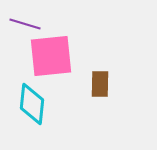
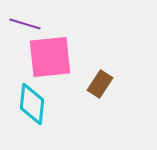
pink square: moved 1 px left, 1 px down
brown rectangle: rotated 32 degrees clockwise
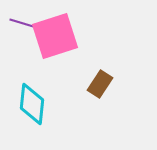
pink square: moved 5 px right, 21 px up; rotated 12 degrees counterclockwise
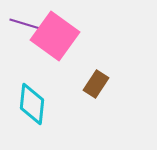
pink square: rotated 36 degrees counterclockwise
brown rectangle: moved 4 px left
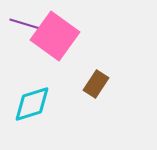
cyan diamond: rotated 66 degrees clockwise
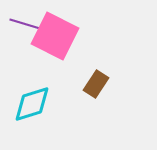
pink square: rotated 9 degrees counterclockwise
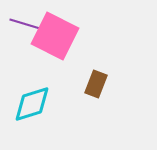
brown rectangle: rotated 12 degrees counterclockwise
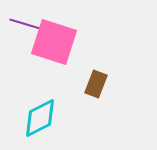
pink square: moved 1 px left, 6 px down; rotated 9 degrees counterclockwise
cyan diamond: moved 8 px right, 14 px down; rotated 9 degrees counterclockwise
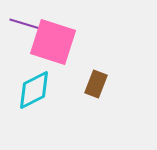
pink square: moved 1 px left
cyan diamond: moved 6 px left, 28 px up
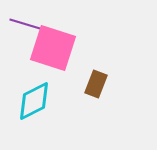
pink square: moved 6 px down
cyan diamond: moved 11 px down
